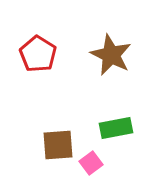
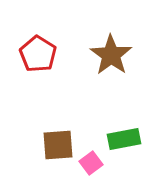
brown star: rotated 9 degrees clockwise
green rectangle: moved 8 px right, 11 px down
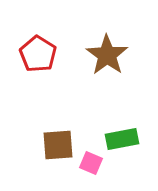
brown star: moved 4 px left
green rectangle: moved 2 px left
pink square: rotated 30 degrees counterclockwise
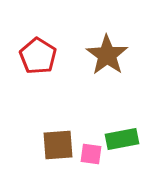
red pentagon: moved 2 px down
pink square: moved 9 px up; rotated 15 degrees counterclockwise
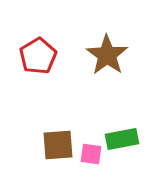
red pentagon: rotated 9 degrees clockwise
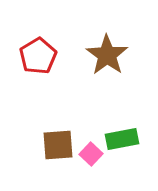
pink square: rotated 35 degrees clockwise
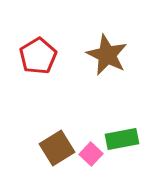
brown star: rotated 9 degrees counterclockwise
brown square: moved 1 px left, 3 px down; rotated 28 degrees counterclockwise
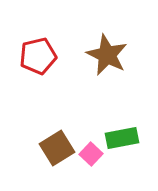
red pentagon: rotated 18 degrees clockwise
green rectangle: moved 1 px up
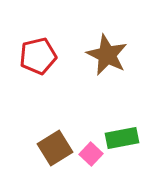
brown square: moved 2 px left
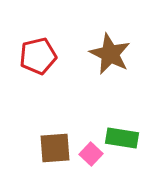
brown star: moved 3 px right, 1 px up
green rectangle: rotated 20 degrees clockwise
brown square: rotated 28 degrees clockwise
